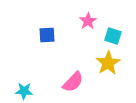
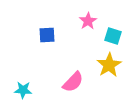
yellow star: moved 1 px right, 2 px down
cyan star: moved 1 px left, 1 px up
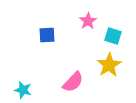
cyan star: rotated 12 degrees clockwise
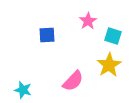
pink semicircle: moved 1 px up
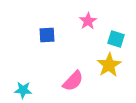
cyan square: moved 3 px right, 3 px down
cyan star: rotated 12 degrees counterclockwise
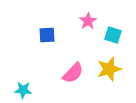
cyan square: moved 3 px left, 4 px up
yellow star: moved 4 px down; rotated 15 degrees clockwise
pink semicircle: moved 8 px up
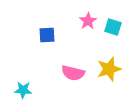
cyan square: moved 8 px up
pink semicircle: rotated 60 degrees clockwise
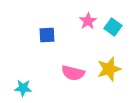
cyan square: rotated 18 degrees clockwise
cyan star: moved 2 px up
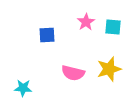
pink star: moved 2 px left, 1 px down
cyan square: rotated 30 degrees counterclockwise
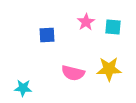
yellow star: rotated 15 degrees clockwise
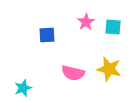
yellow star: rotated 15 degrees clockwise
cyan star: rotated 24 degrees counterclockwise
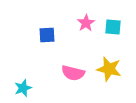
pink star: moved 1 px down
